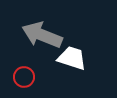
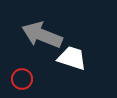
red circle: moved 2 px left, 2 px down
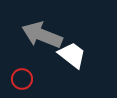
white trapezoid: moved 3 px up; rotated 20 degrees clockwise
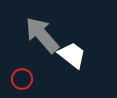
gray arrow: rotated 27 degrees clockwise
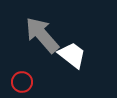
red circle: moved 3 px down
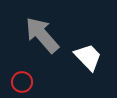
white trapezoid: moved 16 px right, 2 px down; rotated 8 degrees clockwise
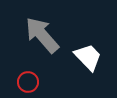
red circle: moved 6 px right
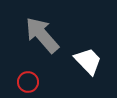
white trapezoid: moved 4 px down
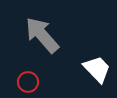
white trapezoid: moved 9 px right, 8 px down
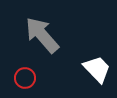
red circle: moved 3 px left, 4 px up
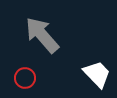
white trapezoid: moved 5 px down
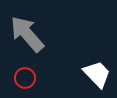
gray arrow: moved 15 px left, 1 px up
